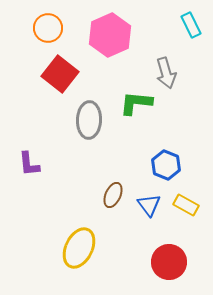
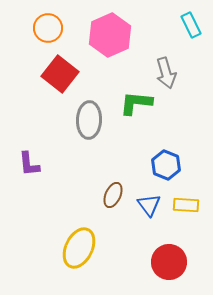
yellow rectangle: rotated 25 degrees counterclockwise
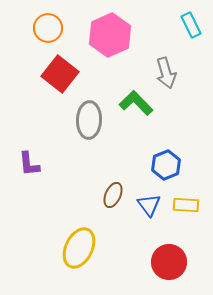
green L-shape: rotated 40 degrees clockwise
blue hexagon: rotated 16 degrees clockwise
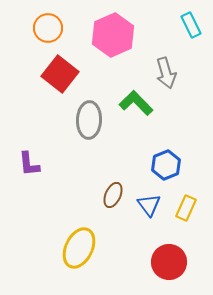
pink hexagon: moved 3 px right
yellow rectangle: moved 3 px down; rotated 70 degrees counterclockwise
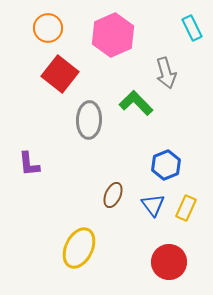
cyan rectangle: moved 1 px right, 3 px down
blue triangle: moved 4 px right
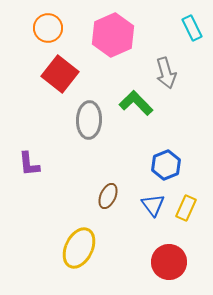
brown ellipse: moved 5 px left, 1 px down
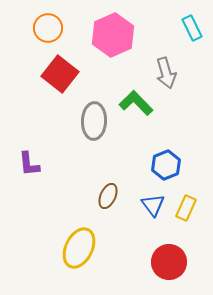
gray ellipse: moved 5 px right, 1 px down
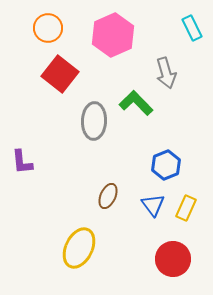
purple L-shape: moved 7 px left, 2 px up
red circle: moved 4 px right, 3 px up
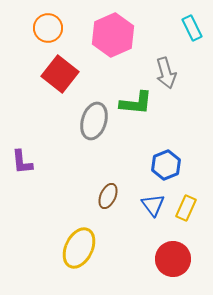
green L-shape: rotated 140 degrees clockwise
gray ellipse: rotated 15 degrees clockwise
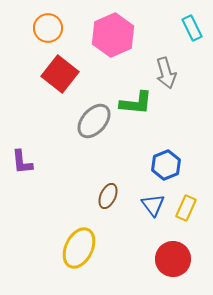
gray ellipse: rotated 24 degrees clockwise
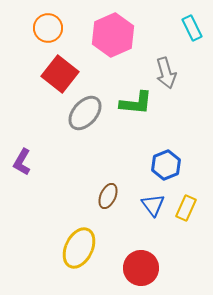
gray ellipse: moved 9 px left, 8 px up
purple L-shape: rotated 36 degrees clockwise
red circle: moved 32 px left, 9 px down
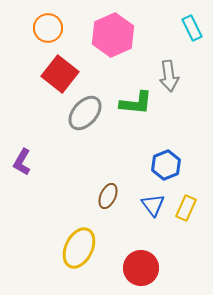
gray arrow: moved 3 px right, 3 px down; rotated 8 degrees clockwise
